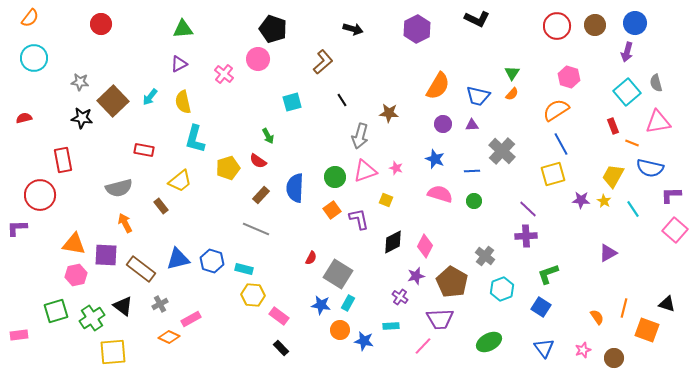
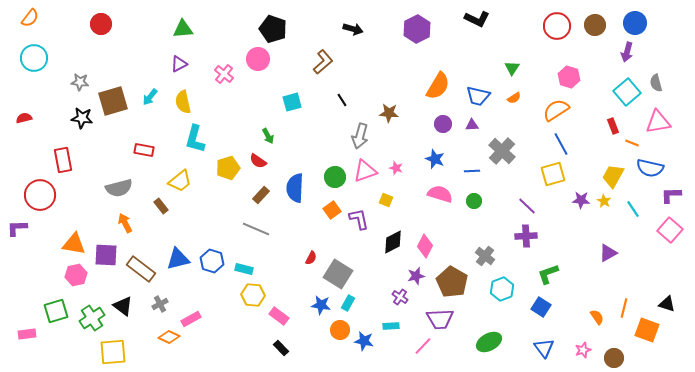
green triangle at (512, 73): moved 5 px up
orange semicircle at (512, 94): moved 2 px right, 4 px down; rotated 16 degrees clockwise
brown square at (113, 101): rotated 28 degrees clockwise
purple line at (528, 209): moved 1 px left, 3 px up
pink square at (675, 230): moved 5 px left
pink rectangle at (19, 335): moved 8 px right, 1 px up
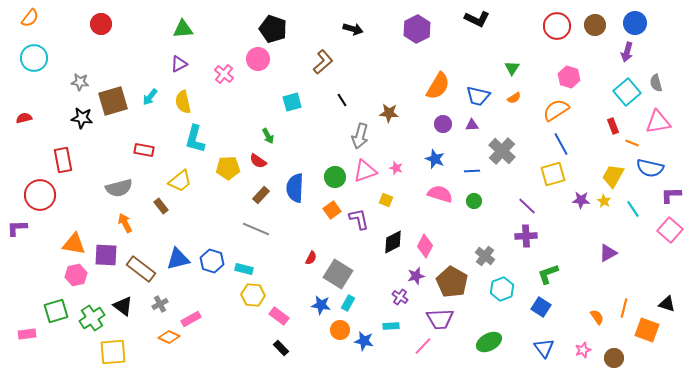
yellow pentagon at (228, 168): rotated 15 degrees clockwise
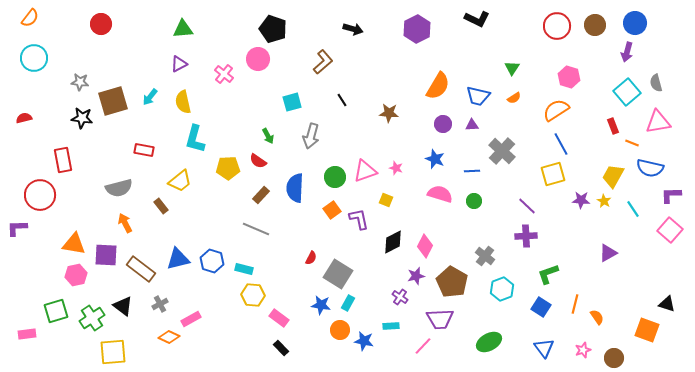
gray arrow at (360, 136): moved 49 px left
orange line at (624, 308): moved 49 px left, 4 px up
pink rectangle at (279, 316): moved 2 px down
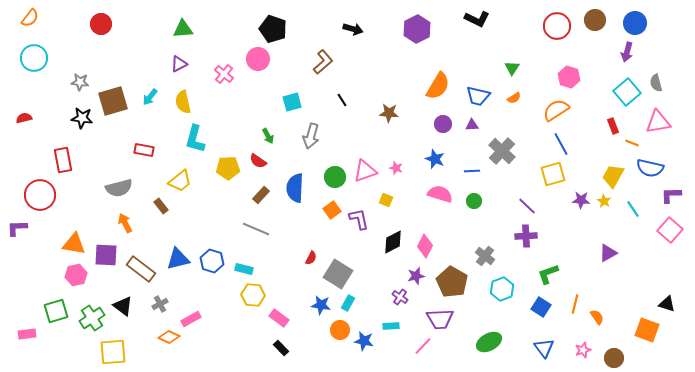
brown circle at (595, 25): moved 5 px up
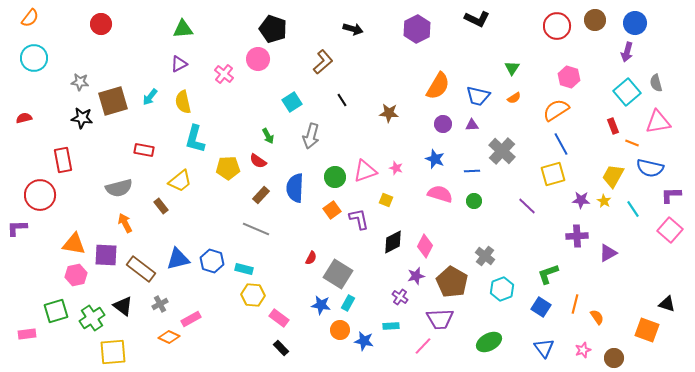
cyan square at (292, 102): rotated 18 degrees counterclockwise
purple cross at (526, 236): moved 51 px right
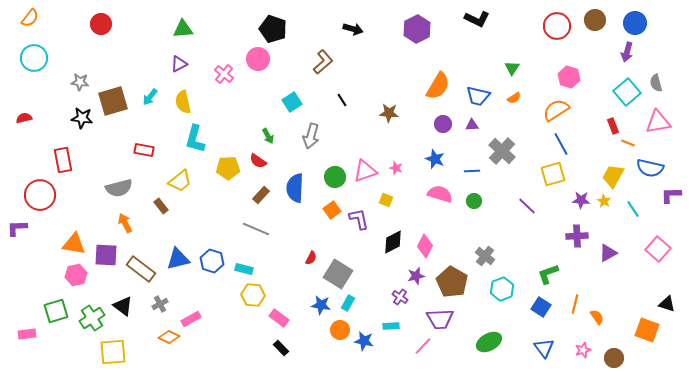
orange line at (632, 143): moved 4 px left
pink square at (670, 230): moved 12 px left, 19 px down
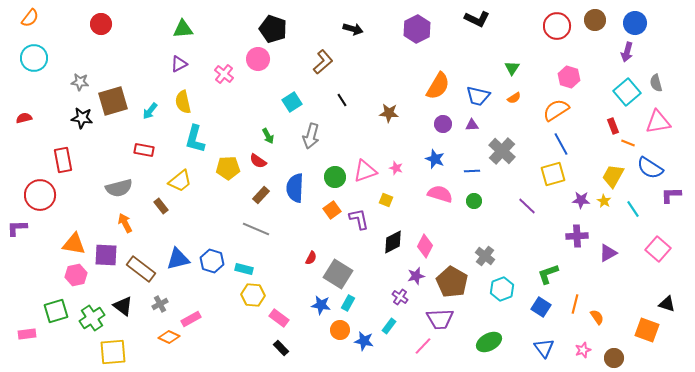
cyan arrow at (150, 97): moved 14 px down
blue semicircle at (650, 168): rotated 20 degrees clockwise
cyan rectangle at (391, 326): moved 2 px left; rotated 49 degrees counterclockwise
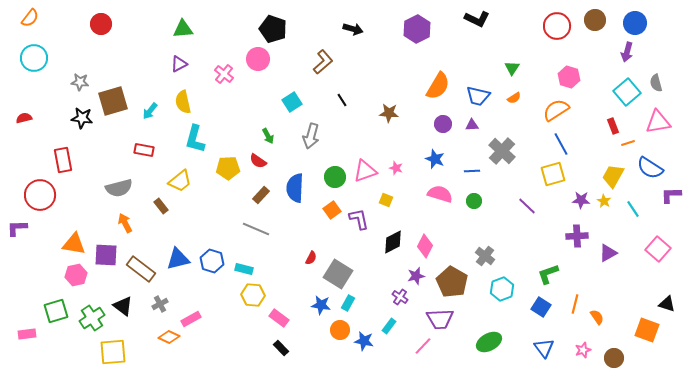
orange line at (628, 143): rotated 40 degrees counterclockwise
